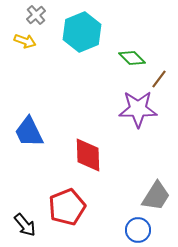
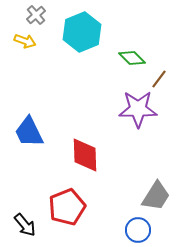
red diamond: moved 3 px left
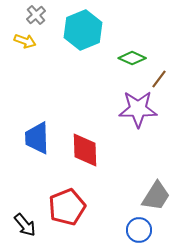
cyan hexagon: moved 1 px right, 2 px up
green diamond: rotated 20 degrees counterclockwise
blue trapezoid: moved 8 px right, 6 px down; rotated 24 degrees clockwise
red diamond: moved 5 px up
blue circle: moved 1 px right
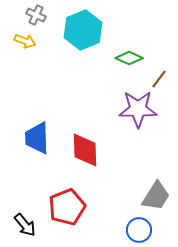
gray cross: rotated 24 degrees counterclockwise
green diamond: moved 3 px left
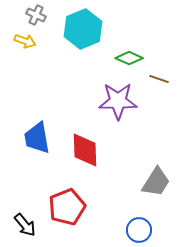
cyan hexagon: moved 1 px up
brown line: rotated 72 degrees clockwise
purple star: moved 20 px left, 8 px up
blue trapezoid: rotated 8 degrees counterclockwise
gray trapezoid: moved 14 px up
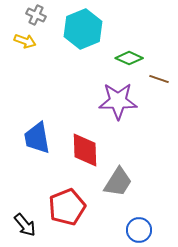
gray trapezoid: moved 38 px left
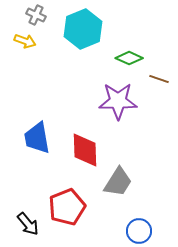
black arrow: moved 3 px right, 1 px up
blue circle: moved 1 px down
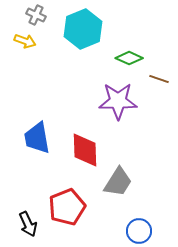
black arrow: rotated 15 degrees clockwise
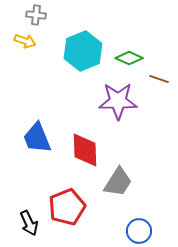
gray cross: rotated 18 degrees counterclockwise
cyan hexagon: moved 22 px down
blue trapezoid: rotated 12 degrees counterclockwise
black arrow: moved 1 px right, 1 px up
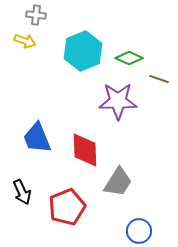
black arrow: moved 7 px left, 31 px up
